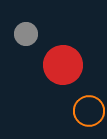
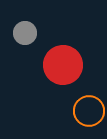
gray circle: moved 1 px left, 1 px up
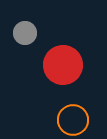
orange circle: moved 16 px left, 9 px down
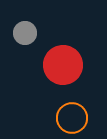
orange circle: moved 1 px left, 2 px up
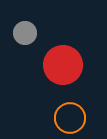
orange circle: moved 2 px left
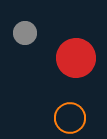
red circle: moved 13 px right, 7 px up
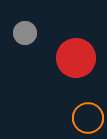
orange circle: moved 18 px right
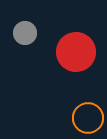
red circle: moved 6 px up
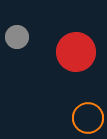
gray circle: moved 8 px left, 4 px down
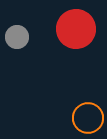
red circle: moved 23 px up
